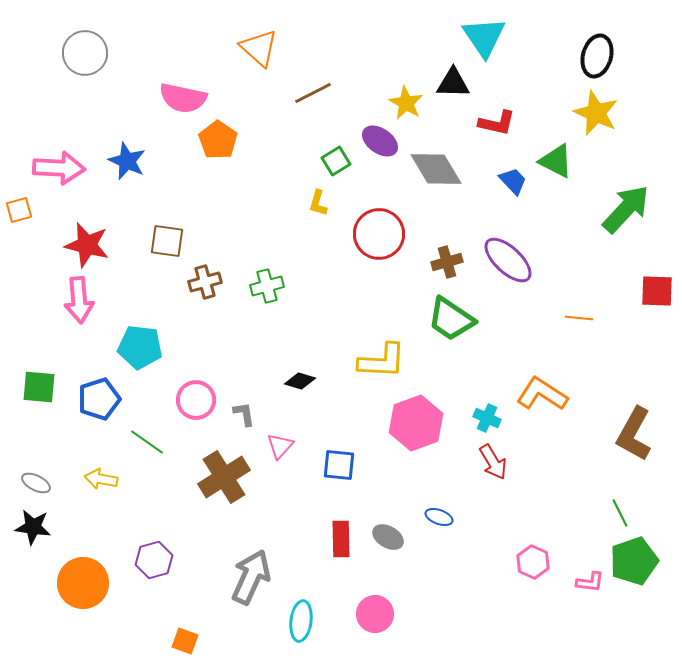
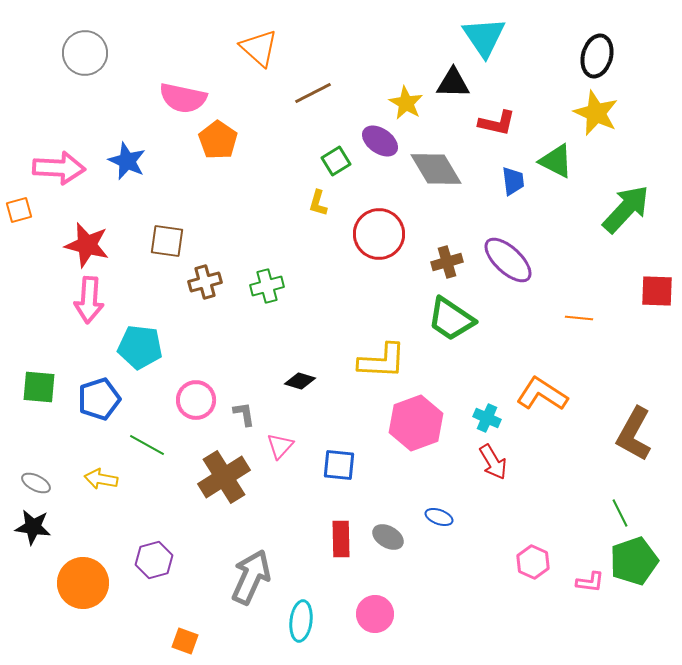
blue trapezoid at (513, 181): rotated 36 degrees clockwise
pink arrow at (79, 300): moved 10 px right; rotated 9 degrees clockwise
green line at (147, 442): moved 3 px down; rotated 6 degrees counterclockwise
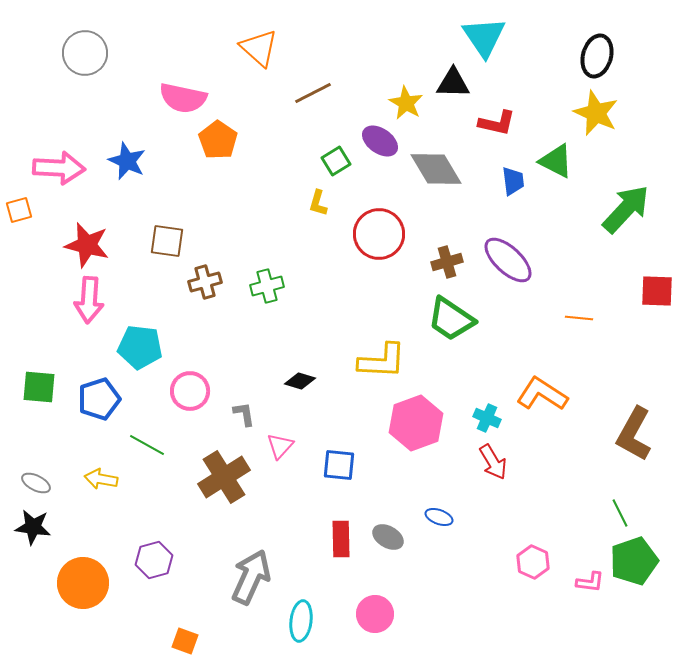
pink circle at (196, 400): moved 6 px left, 9 px up
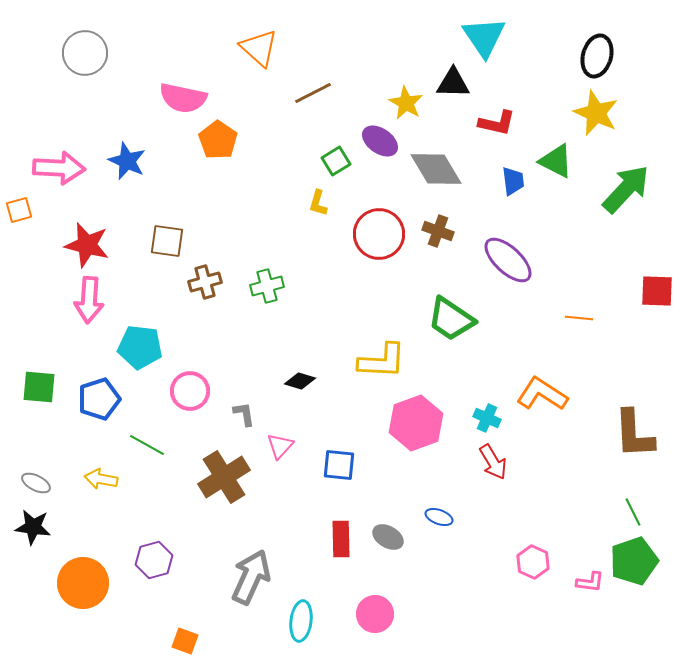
green arrow at (626, 209): moved 20 px up
brown cross at (447, 262): moved 9 px left, 31 px up; rotated 36 degrees clockwise
brown L-shape at (634, 434): rotated 32 degrees counterclockwise
green line at (620, 513): moved 13 px right, 1 px up
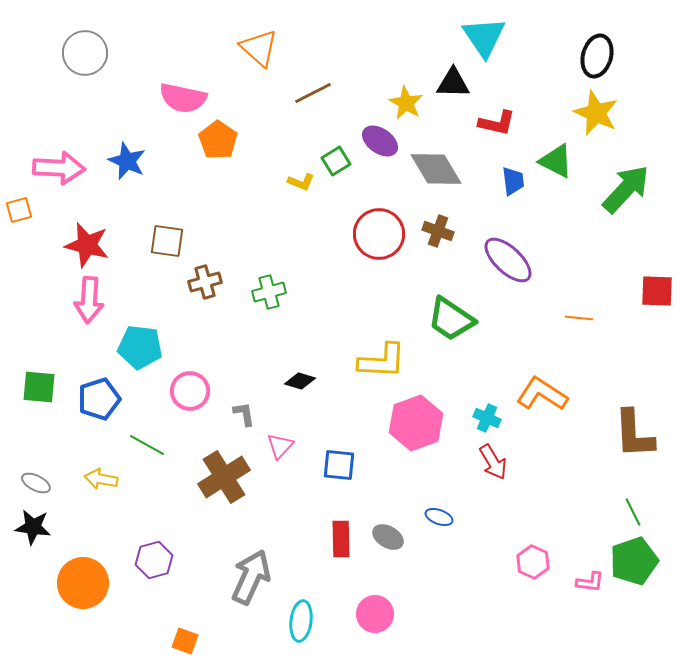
yellow L-shape at (318, 203): moved 17 px left, 21 px up; rotated 84 degrees counterclockwise
green cross at (267, 286): moved 2 px right, 6 px down
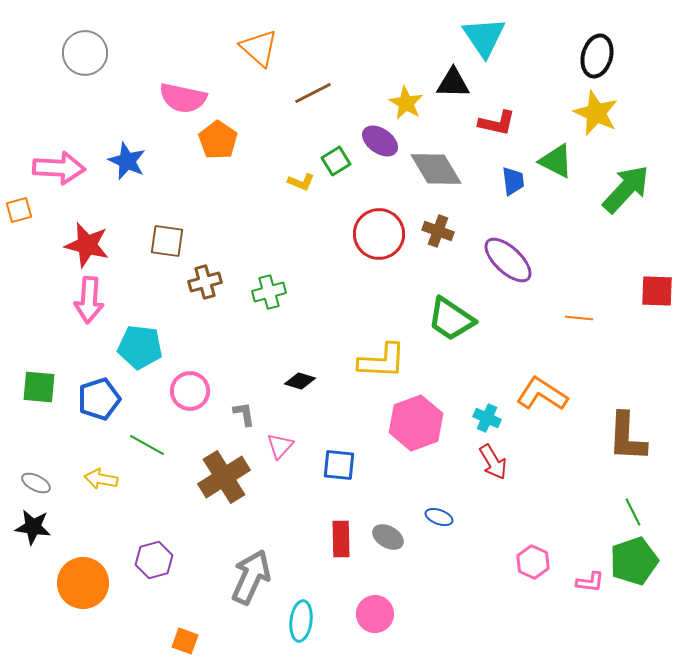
brown L-shape at (634, 434): moved 7 px left, 3 px down; rotated 6 degrees clockwise
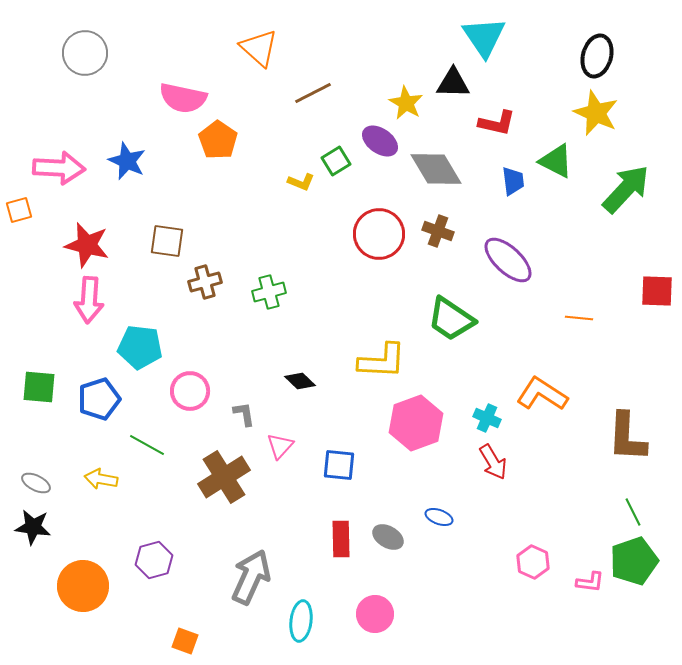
black diamond at (300, 381): rotated 28 degrees clockwise
orange circle at (83, 583): moved 3 px down
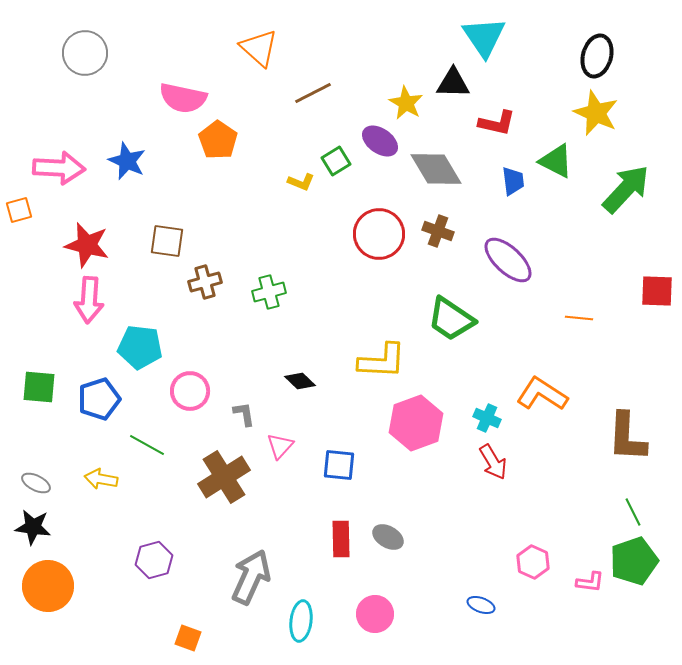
blue ellipse at (439, 517): moved 42 px right, 88 px down
orange circle at (83, 586): moved 35 px left
orange square at (185, 641): moved 3 px right, 3 px up
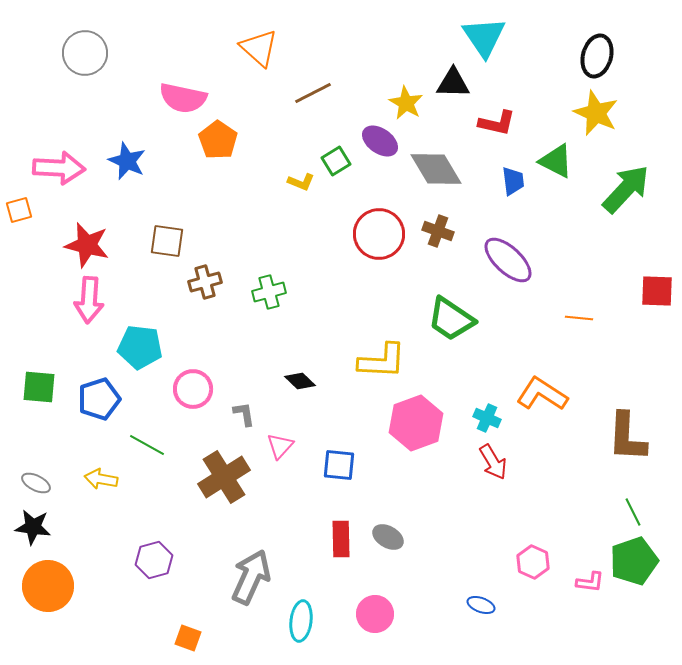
pink circle at (190, 391): moved 3 px right, 2 px up
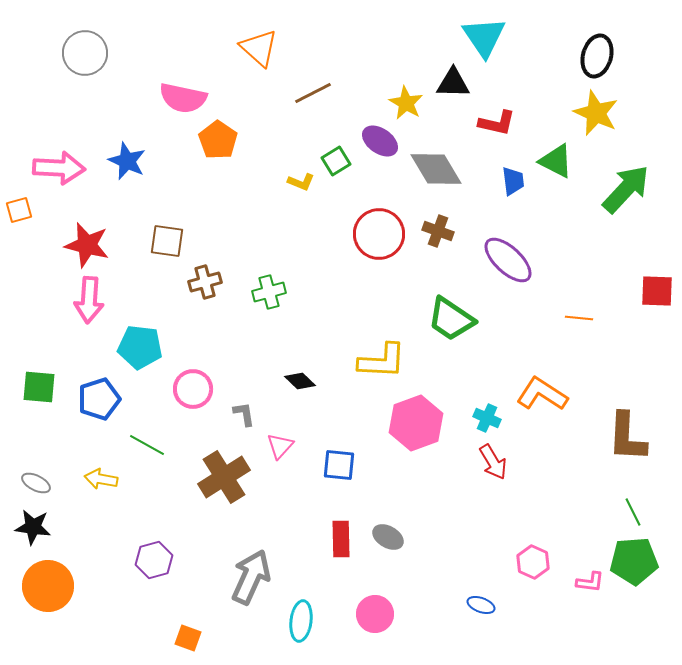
green pentagon at (634, 561): rotated 15 degrees clockwise
